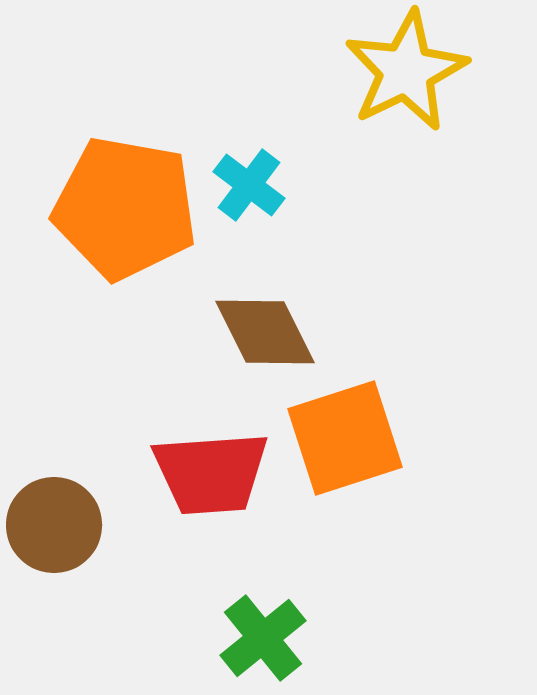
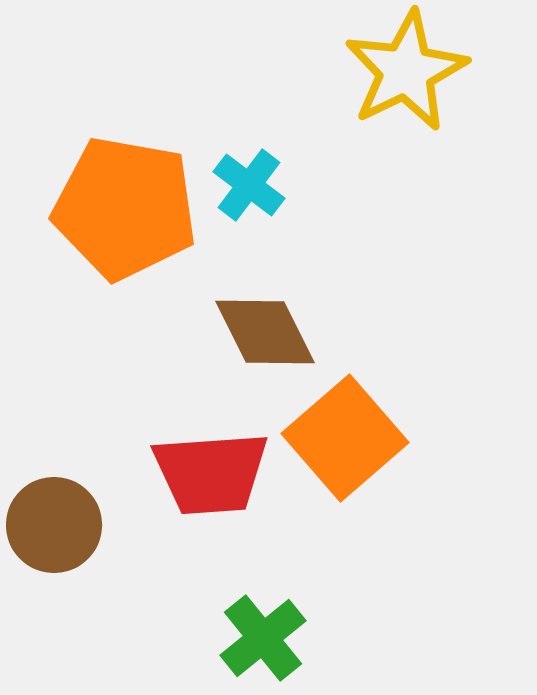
orange square: rotated 23 degrees counterclockwise
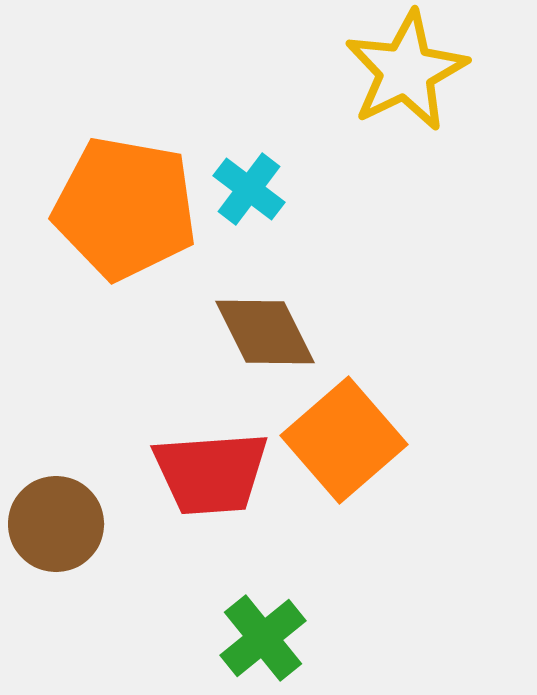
cyan cross: moved 4 px down
orange square: moved 1 px left, 2 px down
brown circle: moved 2 px right, 1 px up
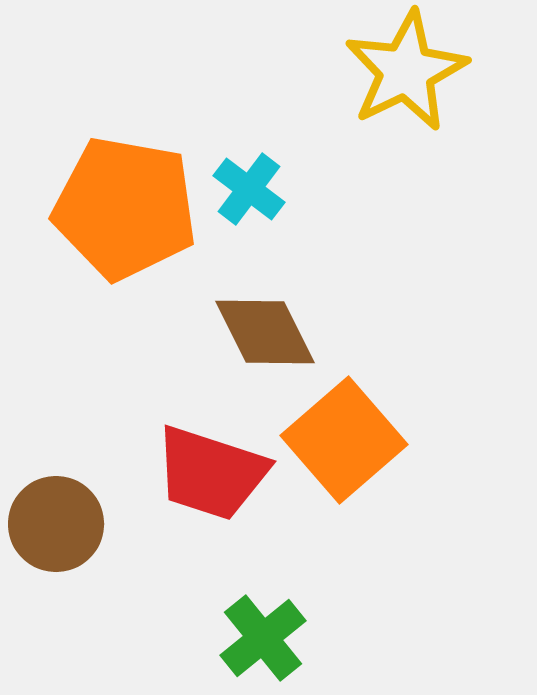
red trapezoid: rotated 22 degrees clockwise
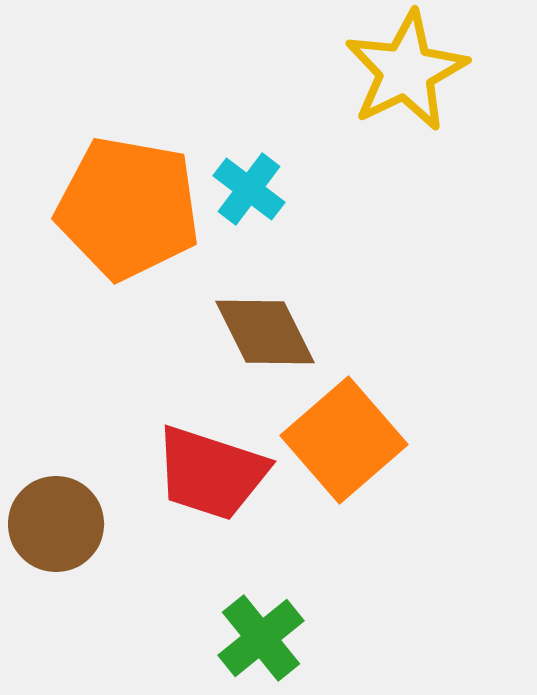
orange pentagon: moved 3 px right
green cross: moved 2 px left
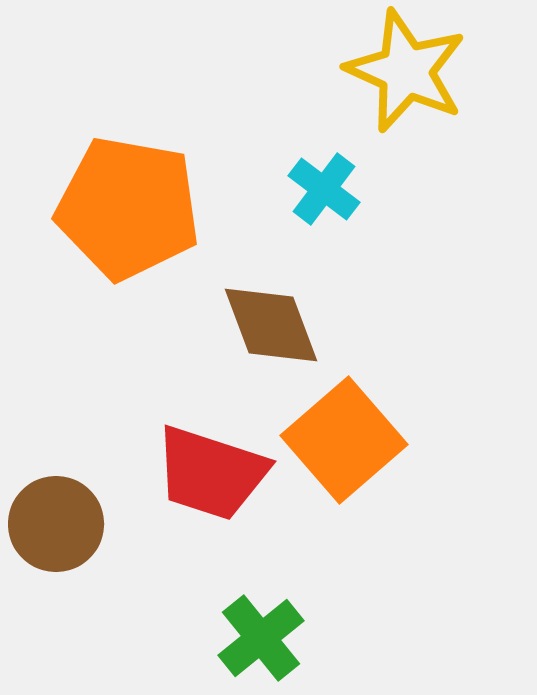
yellow star: rotated 22 degrees counterclockwise
cyan cross: moved 75 px right
brown diamond: moved 6 px right, 7 px up; rotated 6 degrees clockwise
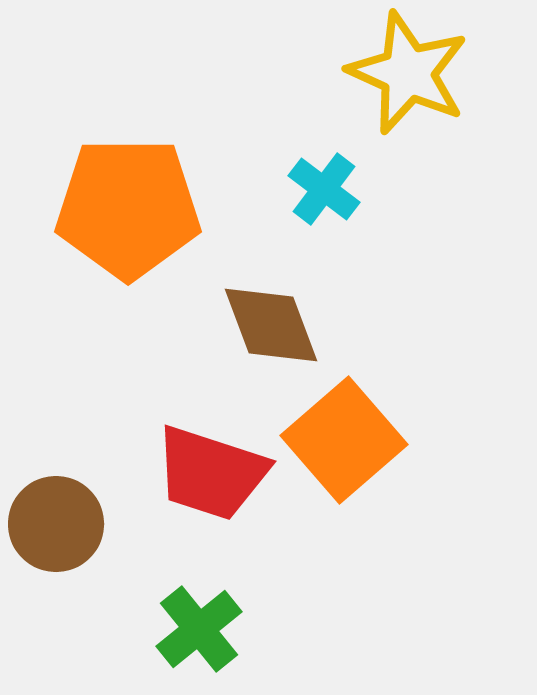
yellow star: moved 2 px right, 2 px down
orange pentagon: rotated 10 degrees counterclockwise
green cross: moved 62 px left, 9 px up
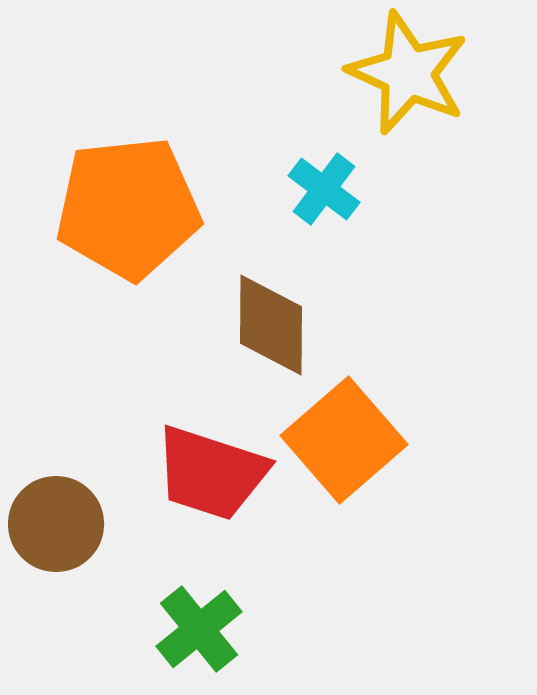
orange pentagon: rotated 6 degrees counterclockwise
brown diamond: rotated 21 degrees clockwise
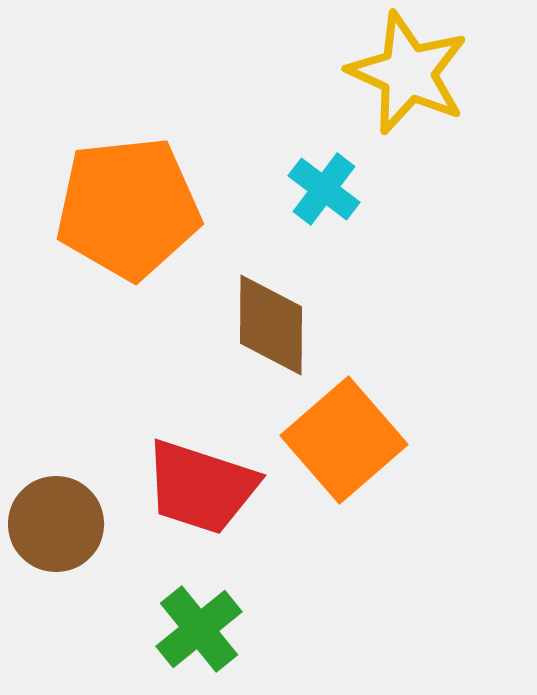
red trapezoid: moved 10 px left, 14 px down
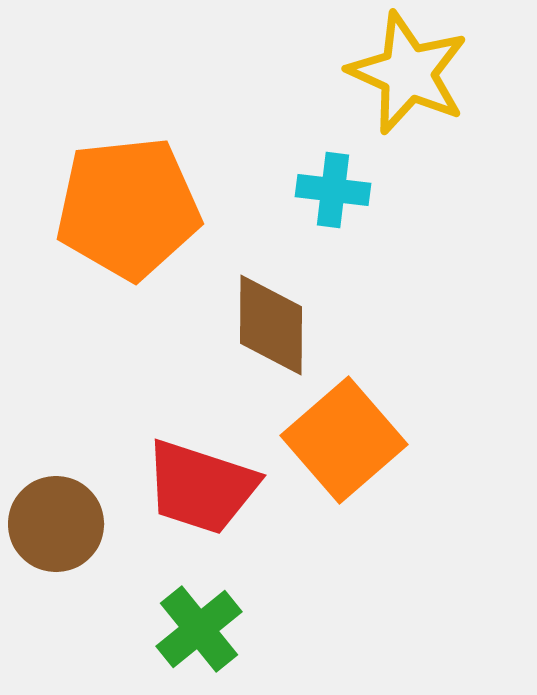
cyan cross: moved 9 px right, 1 px down; rotated 30 degrees counterclockwise
